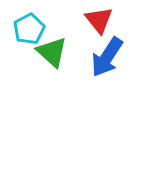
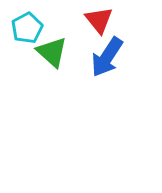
cyan pentagon: moved 2 px left, 1 px up
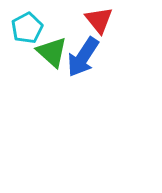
blue arrow: moved 24 px left
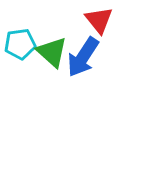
cyan pentagon: moved 7 px left, 16 px down; rotated 20 degrees clockwise
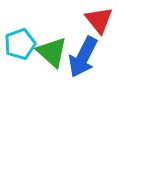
cyan pentagon: rotated 12 degrees counterclockwise
blue arrow: rotated 6 degrees counterclockwise
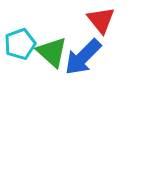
red triangle: moved 2 px right
blue arrow: rotated 18 degrees clockwise
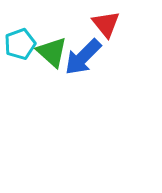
red triangle: moved 5 px right, 4 px down
